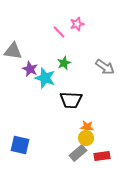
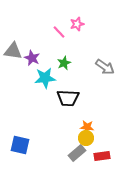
purple star: moved 2 px right, 11 px up
cyan star: rotated 25 degrees counterclockwise
black trapezoid: moved 3 px left, 2 px up
gray rectangle: moved 1 px left
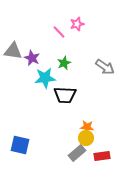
black trapezoid: moved 3 px left, 3 px up
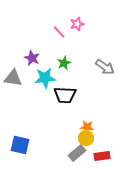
gray triangle: moved 27 px down
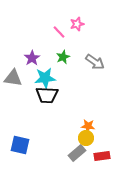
purple star: rotated 14 degrees clockwise
green star: moved 1 px left, 6 px up
gray arrow: moved 10 px left, 5 px up
black trapezoid: moved 18 px left
orange star: moved 1 px right, 1 px up
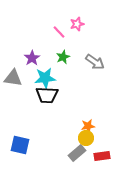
orange star: rotated 16 degrees counterclockwise
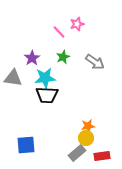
blue square: moved 6 px right; rotated 18 degrees counterclockwise
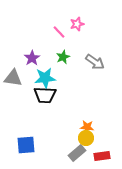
black trapezoid: moved 2 px left
orange star: moved 1 px left, 1 px down; rotated 16 degrees clockwise
